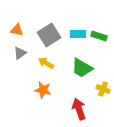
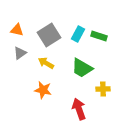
cyan rectangle: rotated 63 degrees counterclockwise
yellow cross: rotated 24 degrees counterclockwise
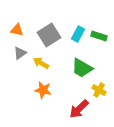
yellow arrow: moved 5 px left
yellow cross: moved 4 px left, 1 px down; rotated 32 degrees clockwise
red arrow: rotated 115 degrees counterclockwise
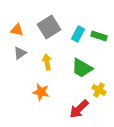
gray square: moved 8 px up
yellow arrow: moved 6 px right, 1 px up; rotated 49 degrees clockwise
orange star: moved 2 px left, 2 px down
